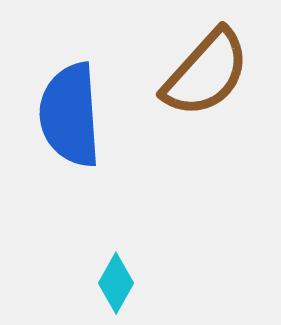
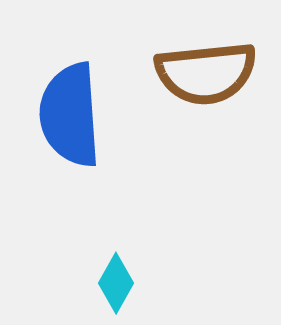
brown semicircle: rotated 42 degrees clockwise
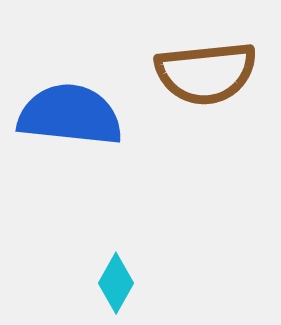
blue semicircle: rotated 100 degrees clockwise
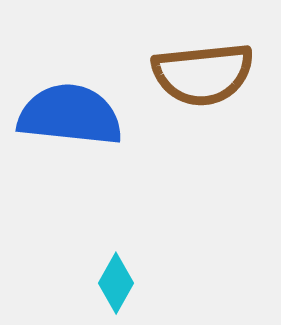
brown semicircle: moved 3 px left, 1 px down
